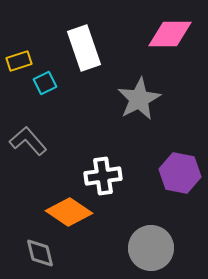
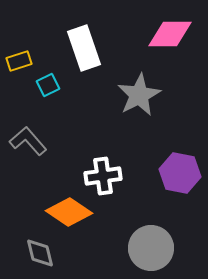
cyan square: moved 3 px right, 2 px down
gray star: moved 4 px up
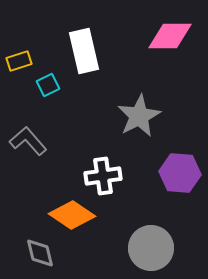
pink diamond: moved 2 px down
white rectangle: moved 3 px down; rotated 6 degrees clockwise
gray star: moved 21 px down
purple hexagon: rotated 6 degrees counterclockwise
orange diamond: moved 3 px right, 3 px down
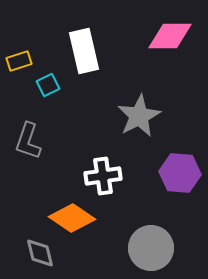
gray L-shape: rotated 120 degrees counterclockwise
orange diamond: moved 3 px down
